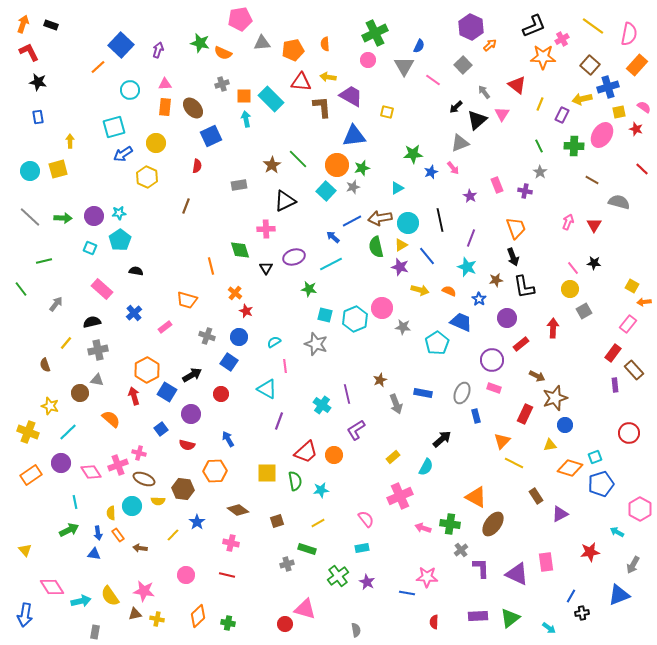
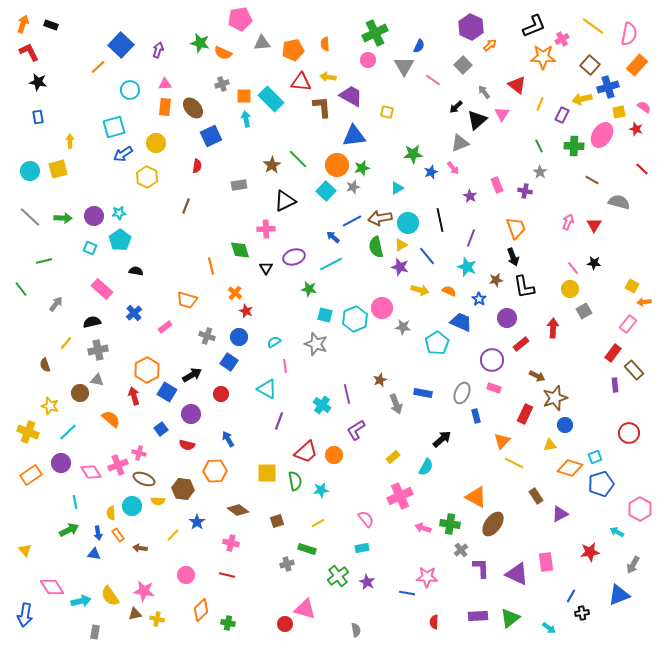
orange diamond at (198, 616): moved 3 px right, 6 px up
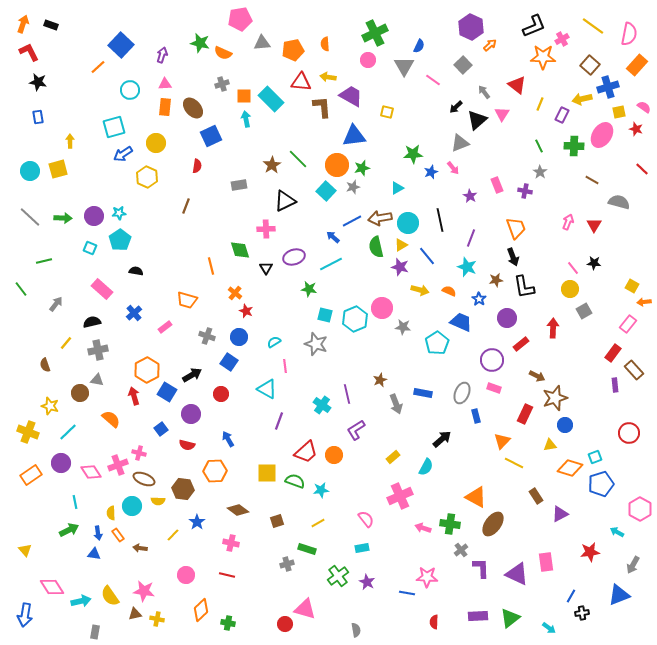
purple arrow at (158, 50): moved 4 px right, 5 px down
green semicircle at (295, 481): rotated 60 degrees counterclockwise
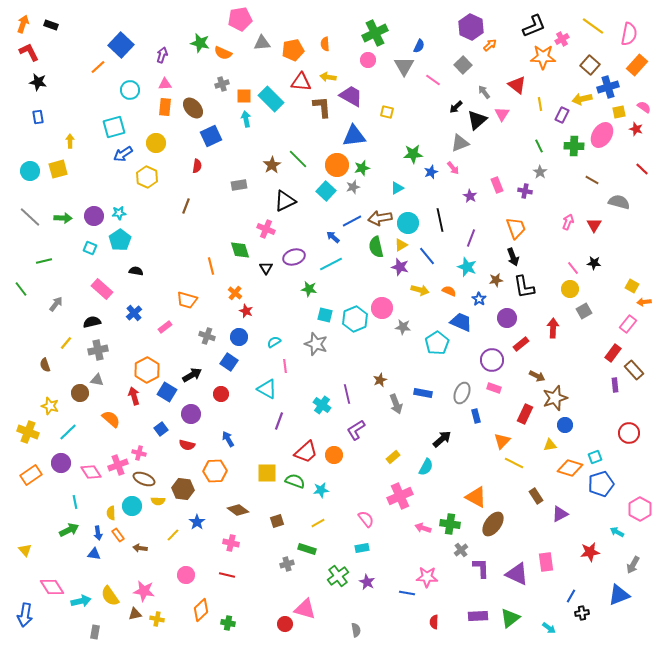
yellow line at (540, 104): rotated 32 degrees counterclockwise
pink cross at (266, 229): rotated 24 degrees clockwise
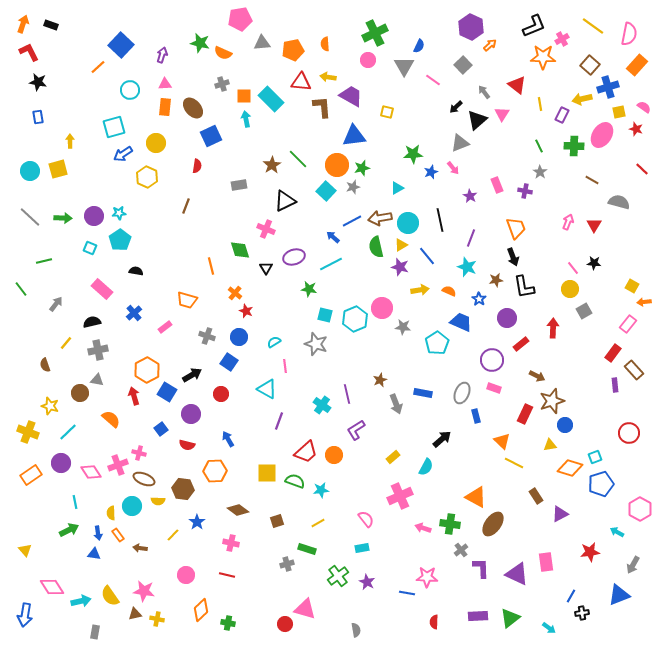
yellow arrow at (420, 290): rotated 24 degrees counterclockwise
brown star at (555, 398): moved 3 px left, 3 px down
orange triangle at (502, 441): rotated 30 degrees counterclockwise
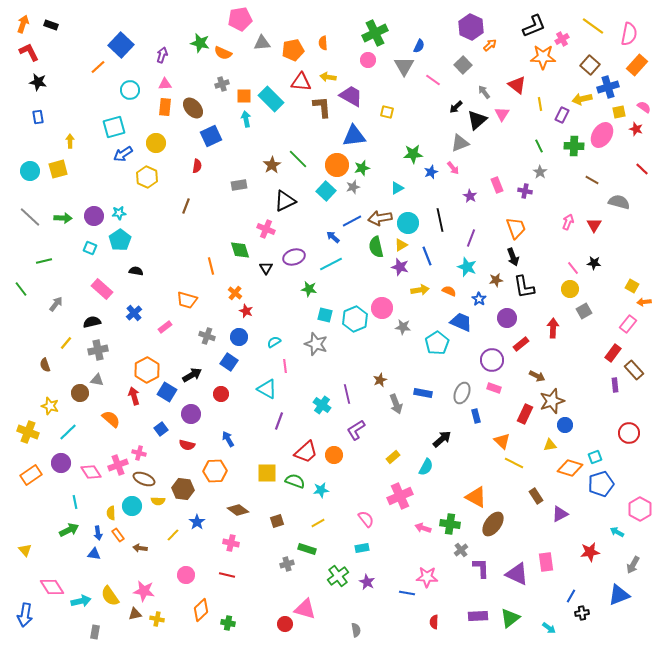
orange semicircle at (325, 44): moved 2 px left, 1 px up
blue line at (427, 256): rotated 18 degrees clockwise
